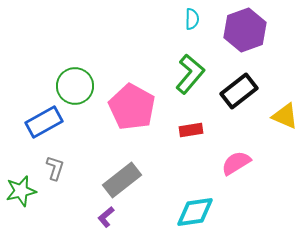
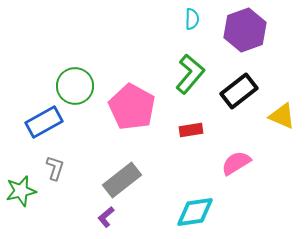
yellow triangle: moved 3 px left
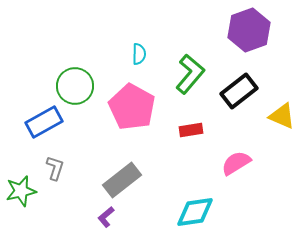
cyan semicircle: moved 53 px left, 35 px down
purple hexagon: moved 4 px right
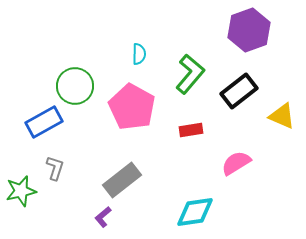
purple L-shape: moved 3 px left
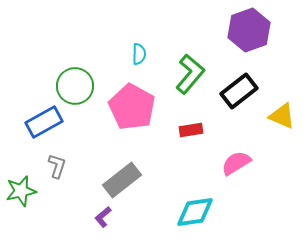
gray L-shape: moved 2 px right, 2 px up
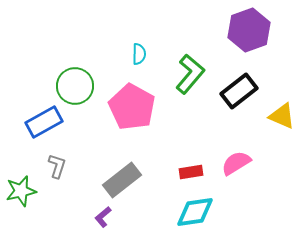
red rectangle: moved 42 px down
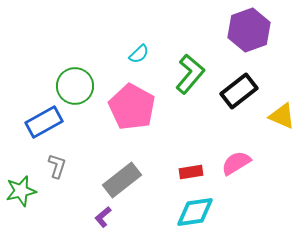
cyan semicircle: rotated 45 degrees clockwise
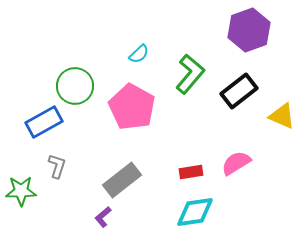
green star: rotated 12 degrees clockwise
